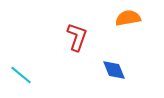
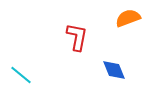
orange semicircle: rotated 10 degrees counterclockwise
red L-shape: rotated 8 degrees counterclockwise
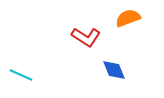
red L-shape: moved 9 px right; rotated 112 degrees clockwise
cyan line: rotated 15 degrees counterclockwise
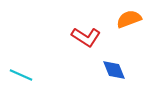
orange semicircle: moved 1 px right, 1 px down
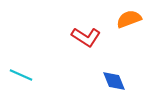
blue diamond: moved 11 px down
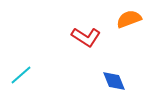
cyan line: rotated 65 degrees counterclockwise
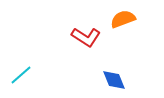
orange semicircle: moved 6 px left
blue diamond: moved 1 px up
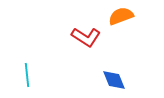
orange semicircle: moved 2 px left, 3 px up
cyan line: moved 6 px right; rotated 55 degrees counterclockwise
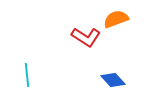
orange semicircle: moved 5 px left, 3 px down
blue diamond: moved 1 px left; rotated 20 degrees counterclockwise
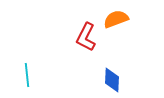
red L-shape: rotated 84 degrees clockwise
blue diamond: moved 1 px left; rotated 45 degrees clockwise
